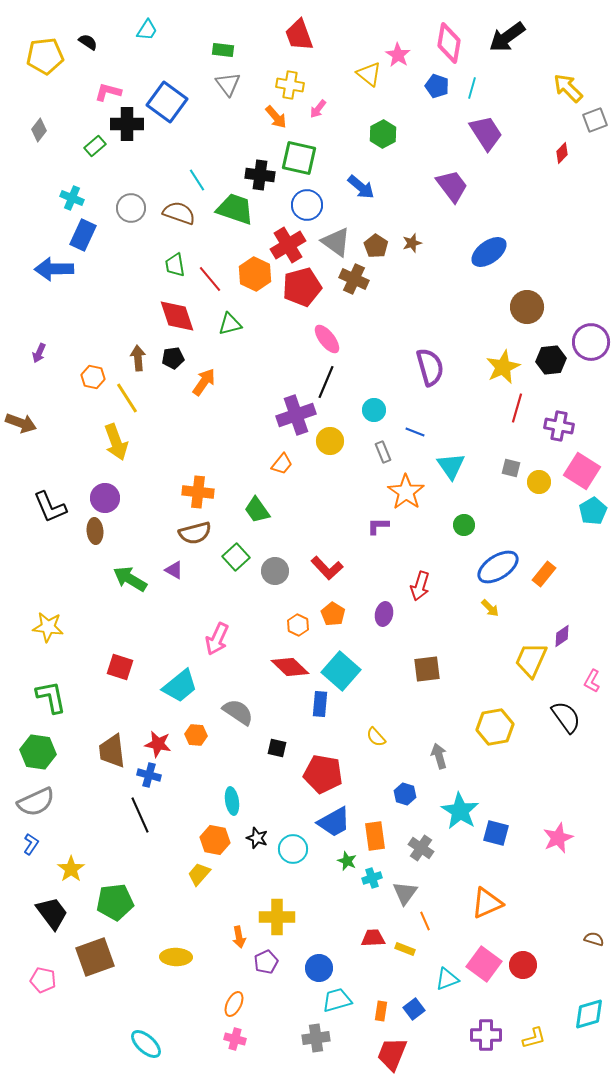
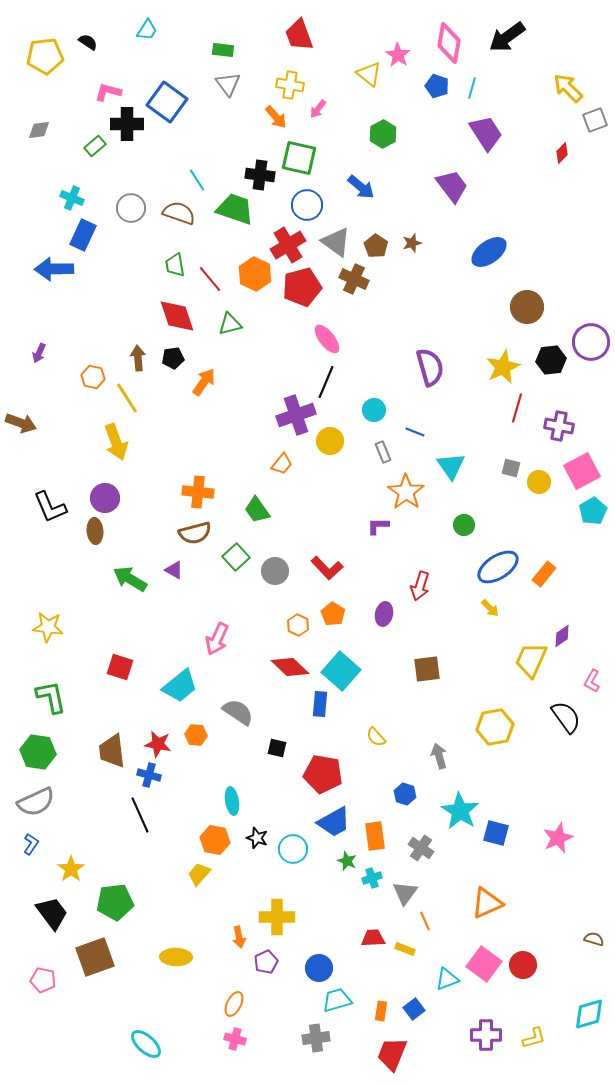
gray diamond at (39, 130): rotated 45 degrees clockwise
pink square at (582, 471): rotated 30 degrees clockwise
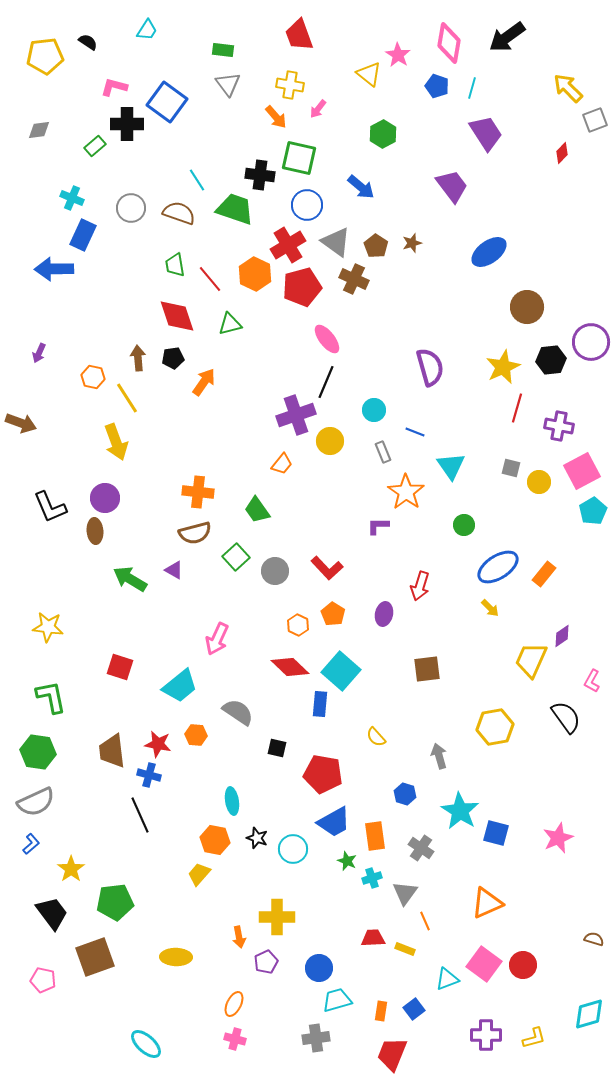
pink L-shape at (108, 92): moved 6 px right, 5 px up
blue L-shape at (31, 844): rotated 15 degrees clockwise
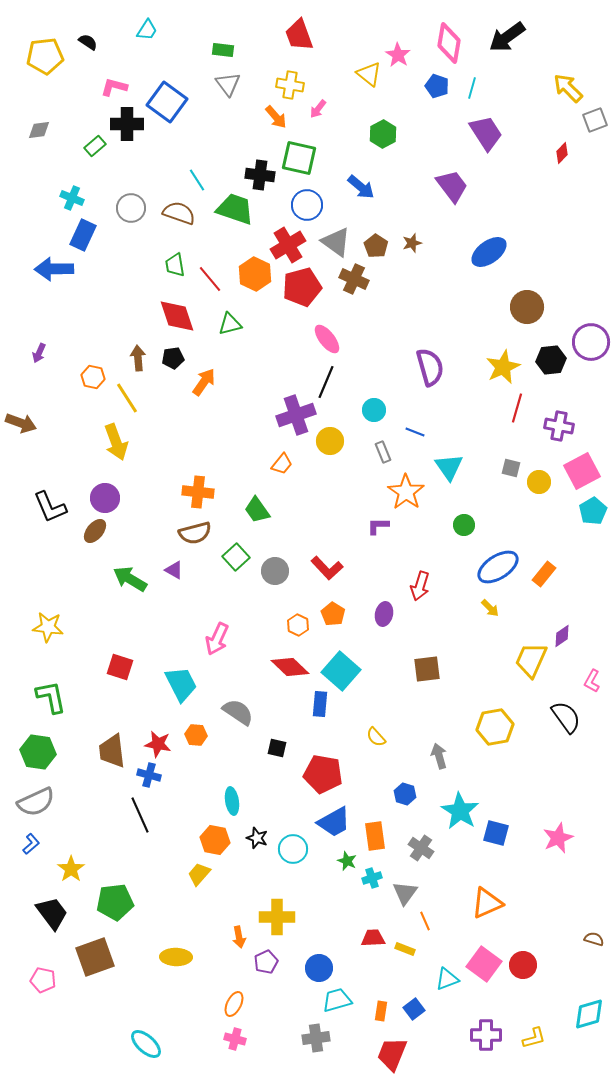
cyan triangle at (451, 466): moved 2 px left, 1 px down
brown ellipse at (95, 531): rotated 45 degrees clockwise
cyan trapezoid at (180, 686): moved 1 px right, 2 px up; rotated 78 degrees counterclockwise
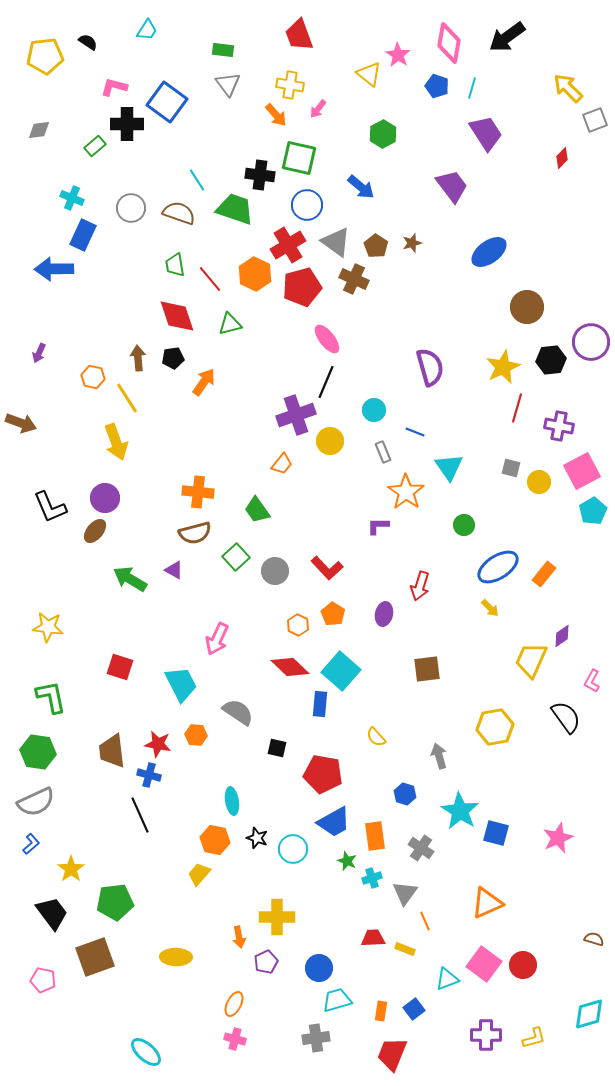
orange arrow at (276, 117): moved 2 px up
red diamond at (562, 153): moved 5 px down
cyan ellipse at (146, 1044): moved 8 px down
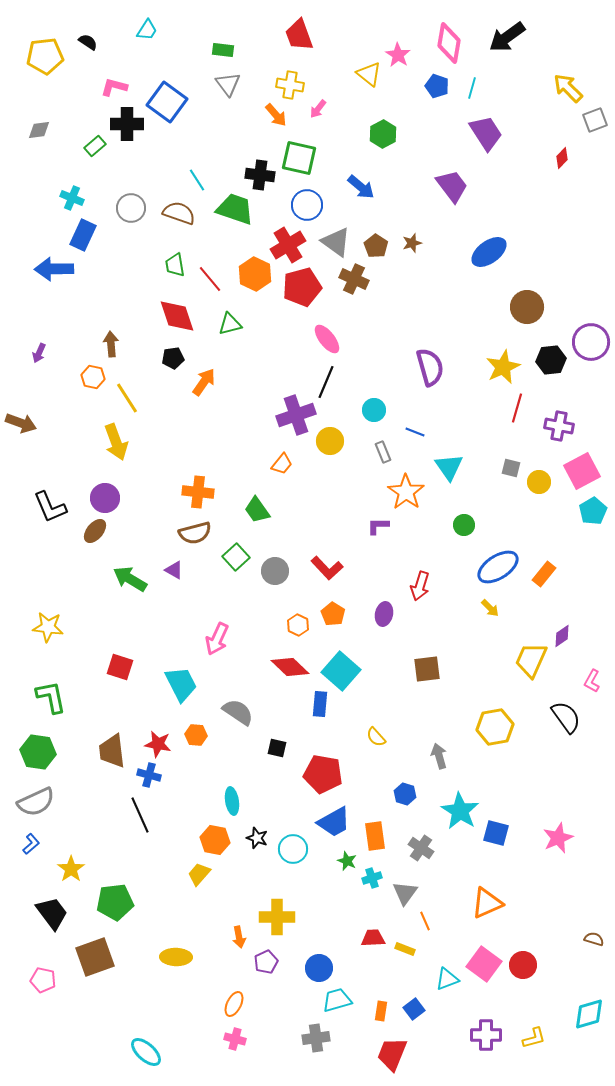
brown arrow at (138, 358): moved 27 px left, 14 px up
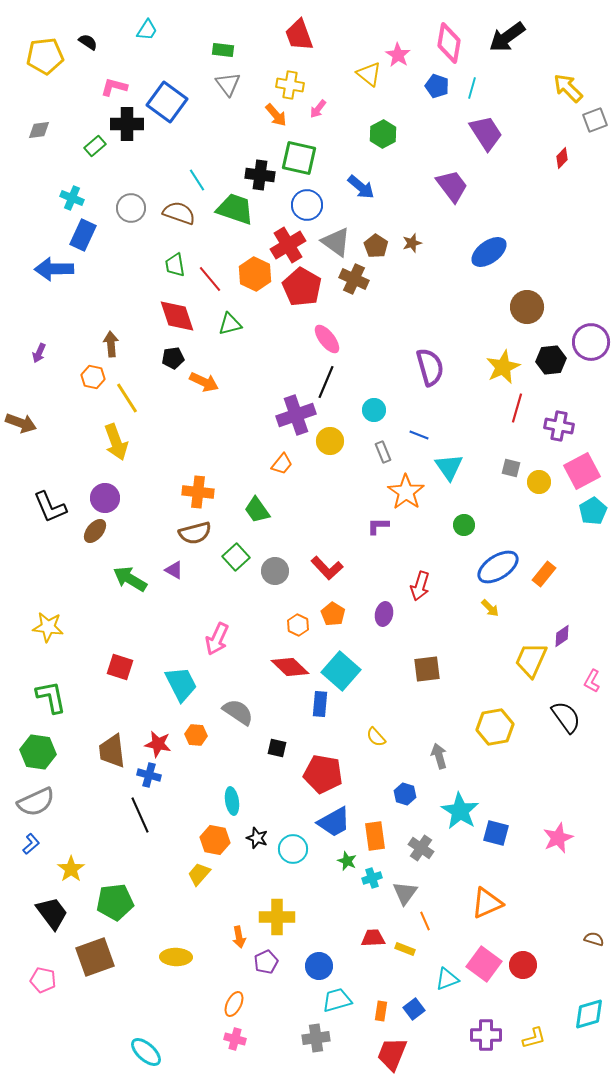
red pentagon at (302, 287): rotated 27 degrees counterclockwise
orange arrow at (204, 382): rotated 80 degrees clockwise
blue line at (415, 432): moved 4 px right, 3 px down
blue circle at (319, 968): moved 2 px up
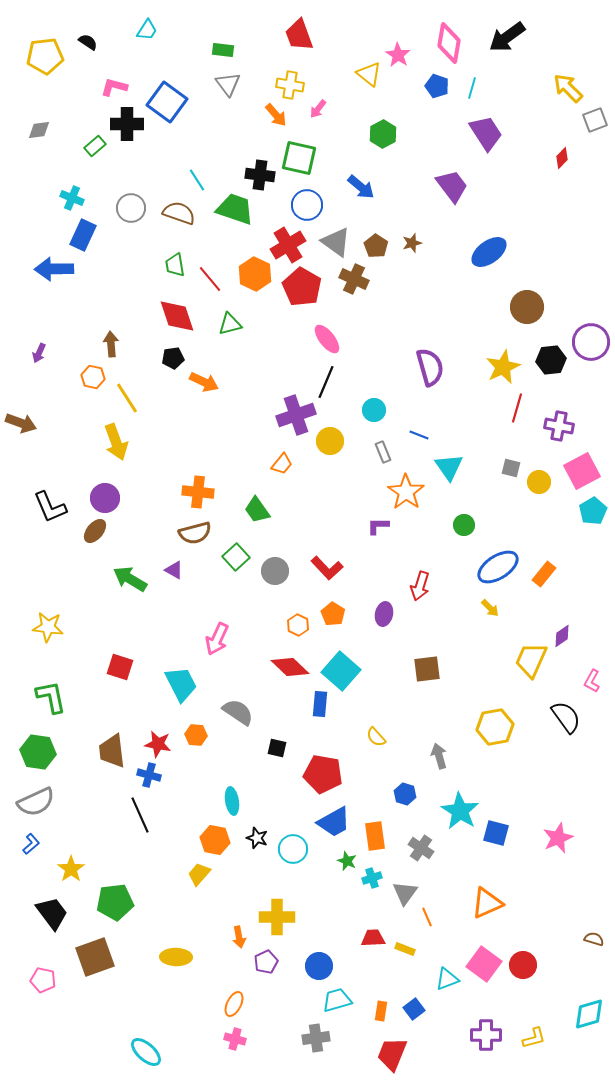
orange line at (425, 921): moved 2 px right, 4 px up
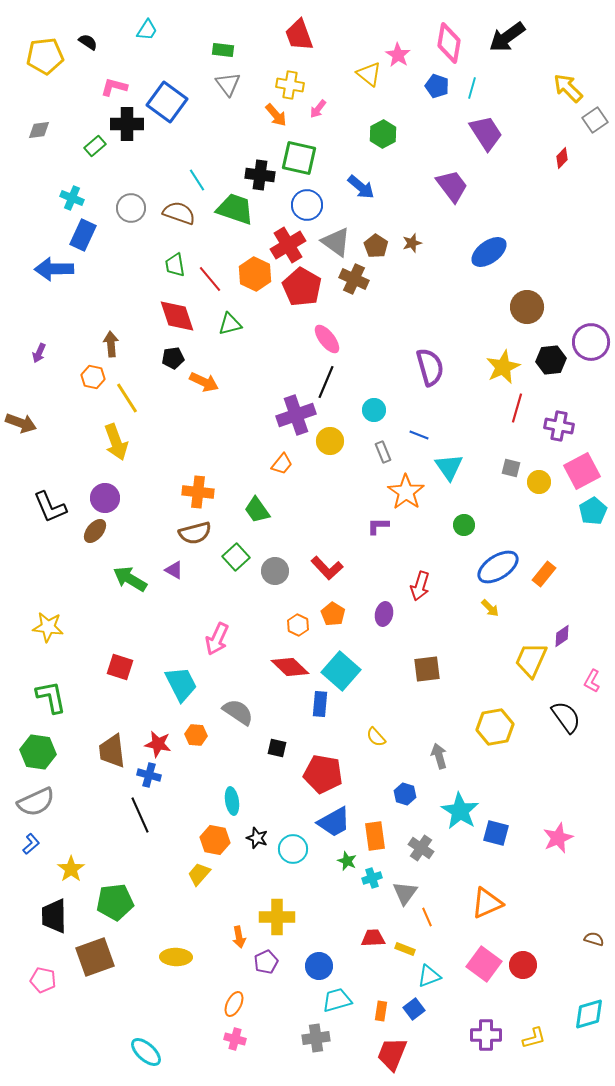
gray square at (595, 120): rotated 15 degrees counterclockwise
black trapezoid at (52, 913): moved 2 px right, 3 px down; rotated 144 degrees counterclockwise
cyan triangle at (447, 979): moved 18 px left, 3 px up
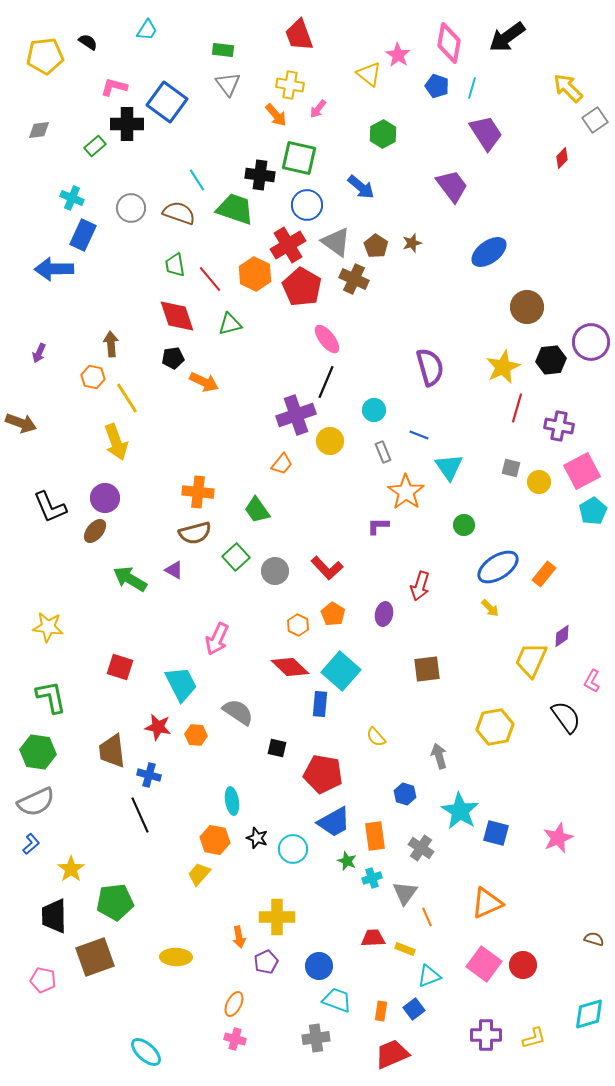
red star at (158, 744): moved 17 px up
cyan trapezoid at (337, 1000): rotated 36 degrees clockwise
red trapezoid at (392, 1054): rotated 45 degrees clockwise
